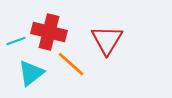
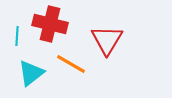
red cross: moved 1 px right, 8 px up
cyan line: moved 1 px right, 5 px up; rotated 66 degrees counterclockwise
orange line: rotated 12 degrees counterclockwise
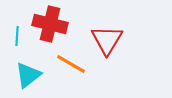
cyan triangle: moved 3 px left, 2 px down
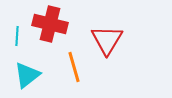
orange line: moved 3 px right, 3 px down; rotated 44 degrees clockwise
cyan triangle: moved 1 px left
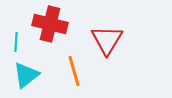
cyan line: moved 1 px left, 6 px down
orange line: moved 4 px down
cyan triangle: moved 1 px left
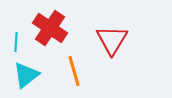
red cross: moved 4 px down; rotated 20 degrees clockwise
red triangle: moved 5 px right
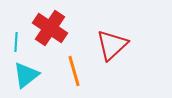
red triangle: moved 5 px down; rotated 16 degrees clockwise
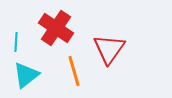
red cross: moved 6 px right
red triangle: moved 3 px left, 4 px down; rotated 12 degrees counterclockwise
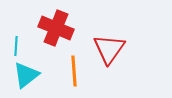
red cross: rotated 12 degrees counterclockwise
cyan line: moved 4 px down
orange line: rotated 12 degrees clockwise
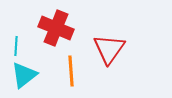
orange line: moved 3 px left
cyan triangle: moved 2 px left
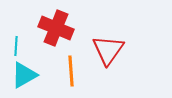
red triangle: moved 1 px left, 1 px down
cyan triangle: rotated 8 degrees clockwise
